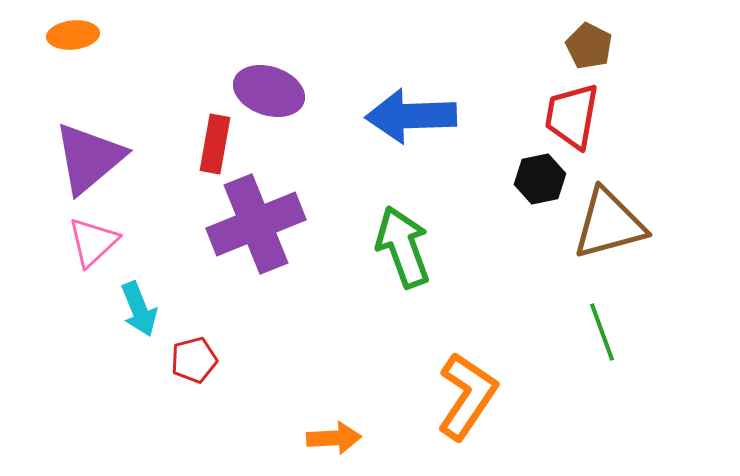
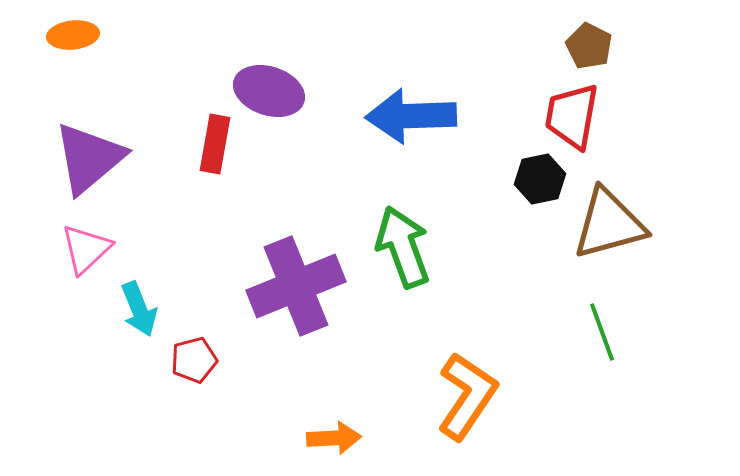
purple cross: moved 40 px right, 62 px down
pink triangle: moved 7 px left, 7 px down
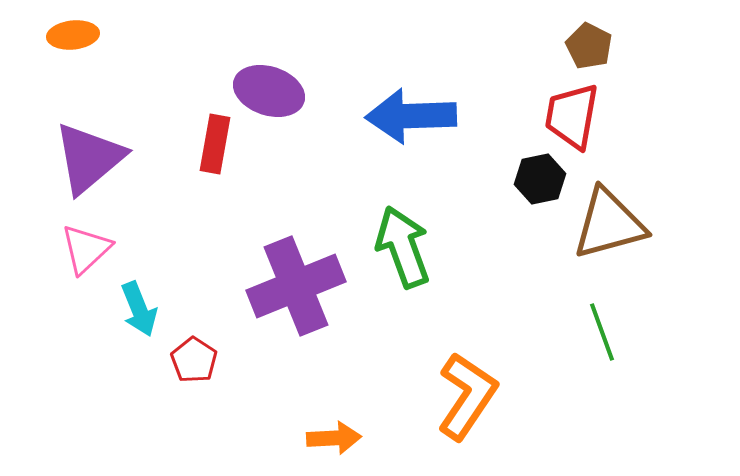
red pentagon: rotated 24 degrees counterclockwise
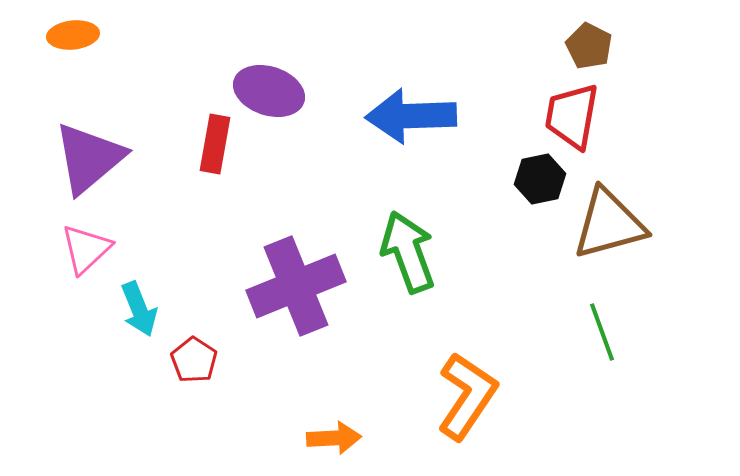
green arrow: moved 5 px right, 5 px down
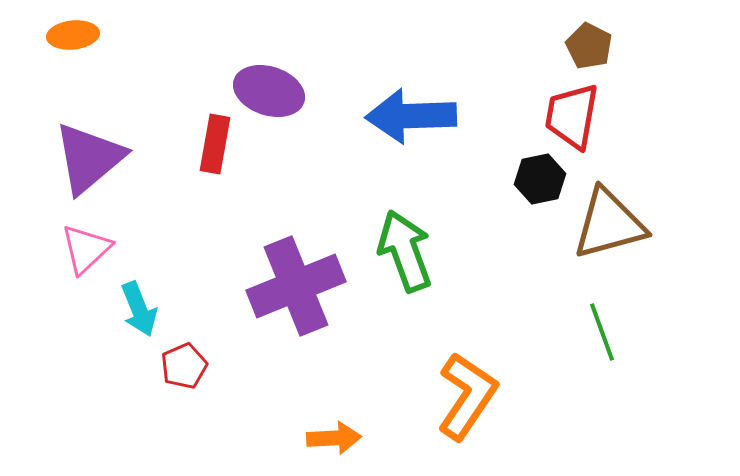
green arrow: moved 3 px left, 1 px up
red pentagon: moved 10 px left, 6 px down; rotated 15 degrees clockwise
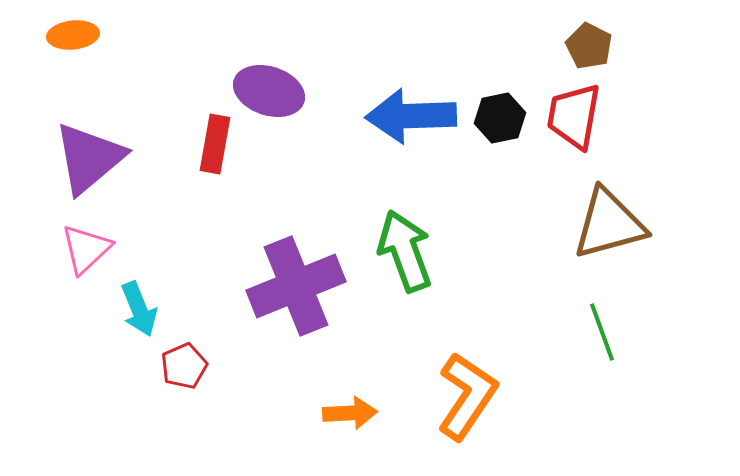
red trapezoid: moved 2 px right
black hexagon: moved 40 px left, 61 px up
orange arrow: moved 16 px right, 25 px up
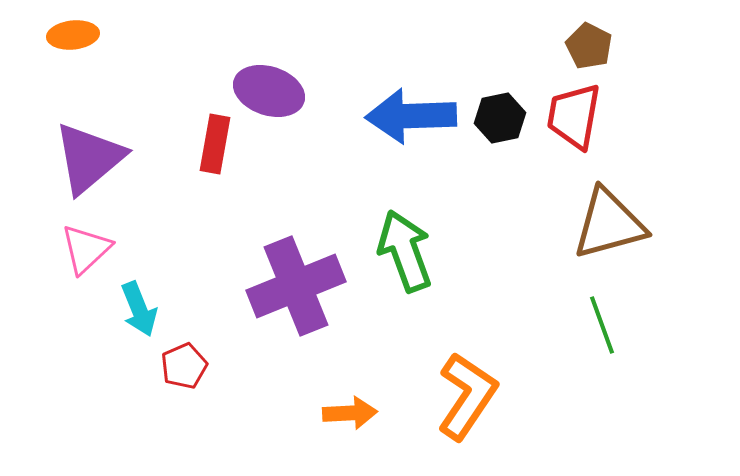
green line: moved 7 px up
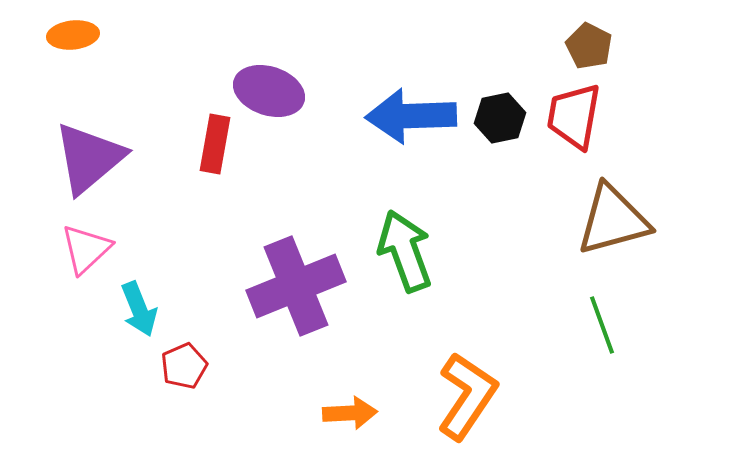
brown triangle: moved 4 px right, 4 px up
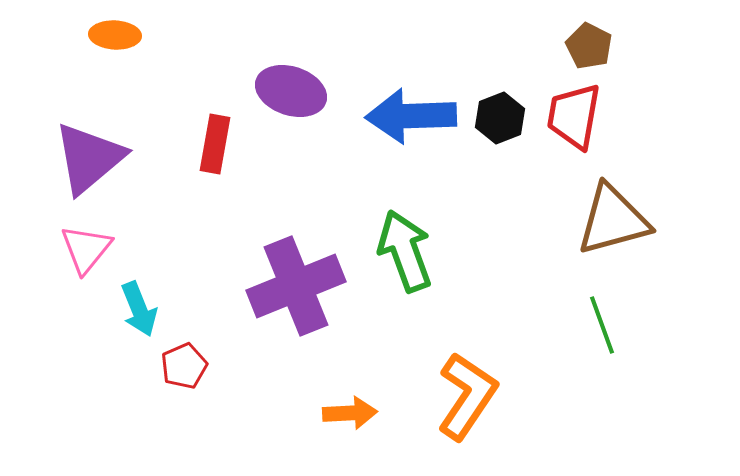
orange ellipse: moved 42 px right; rotated 9 degrees clockwise
purple ellipse: moved 22 px right
black hexagon: rotated 9 degrees counterclockwise
pink triangle: rotated 8 degrees counterclockwise
